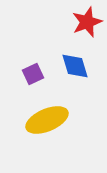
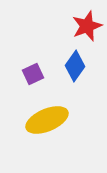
red star: moved 4 px down
blue diamond: rotated 52 degrees clockwise
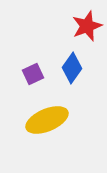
blue diamond: moved 3 px left, 2 px down
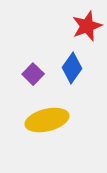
purple square: rotated 20 degrees counterclockwise
yellow ellipse: rotated 9 degrees clockwise
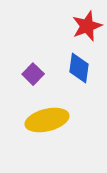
blue diamond: moved 7 px right; rotated 28 degrees counterclockwise
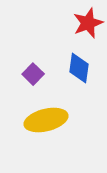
red star: moved 1 px right, 3 px up
yellow ellipse: moved 1 px left
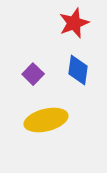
red star: moved 14 px left
blue diamond: moved 1 px left, 2 px down
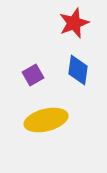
purple square: moved 1 px down; rotated 15 degrees clockwise
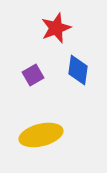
red star: moved 18 px left, 5 px down
yellow ellipse: moved 5 px left, 15 px down
